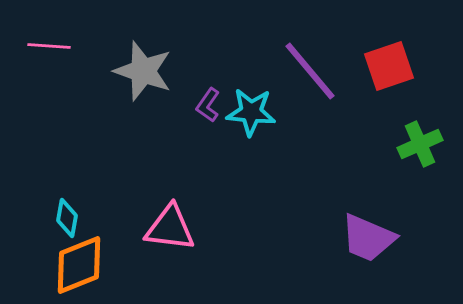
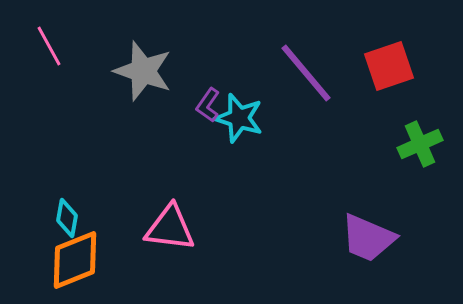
pink line: rotated 57 degrees clockwise
purple line: moved 4 px left, 2 px down
cyan star: moved 12 px left, 6 px down; rotated 12 degrees clockwise
orange diamond: moved 4 px left, 5 px up
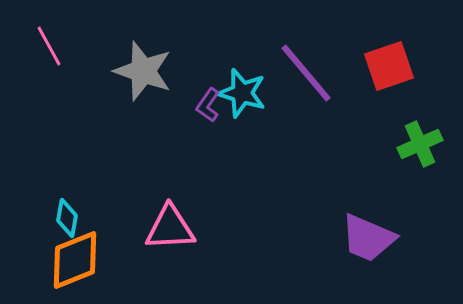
cyan star: moved 3 px right, 25 px up
pink triangle: rotated 10 degrees counterclockwise
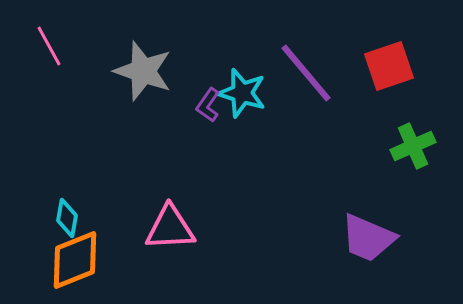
green cross: moved 7 px left, 2 px down
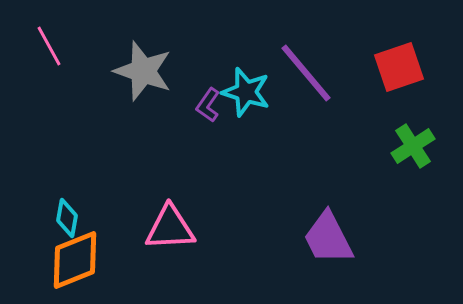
red square: moved 10 px right, 1 px down
cyan star: moved 4 px right, 1 px up
green cross: rotated 9 degrees counterclockwise
purple trapezoid: moved 40 px left; rotated 40 degrees clockwise
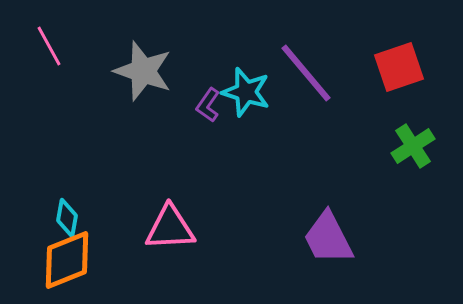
orange diamond: moved 8 px left
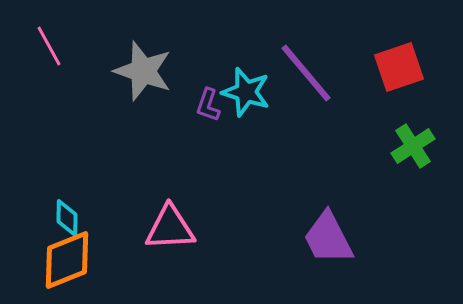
purple L-shape: rotated 16 degrees counterclockwise
cyan diamond: rotated 9 degrees counterclockwise
